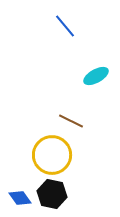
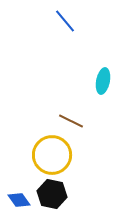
blue line: moved 5 px up
cyan ellipse: moved 7 px right, 5 px down; rotated 50 degrees counterclockwise
blue diamond: moved 1 px left, 2 px down
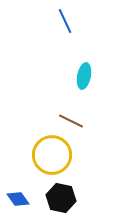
blue line: rotated 15 degrees clockwise
cyan ellipse: moved 19 px left, 5 px up
black hexagon: moved 9 px right, 4 px down
blue diamond: moved 1 px left, 1 px up
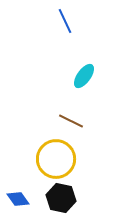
cyan ellipse: rotated 25 degrees clockwise
yellow circle: moved 4 px right, 4 px down
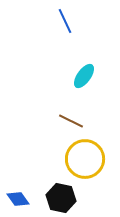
yellow circle: moved 29 px right
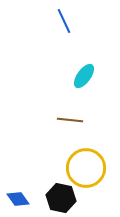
blue line: moved 1 px left
brown line: moved 1 px left, 1 px up; rotated 20 degrees counterclockwise
yellow circle: moved 1 px right, 9 px down
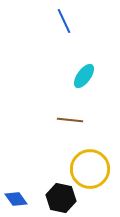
yellow circle: moved 4 px right, 1 px down
blue diamond: moved 2 px left
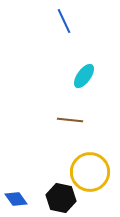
yellow circle: moved 3 px down
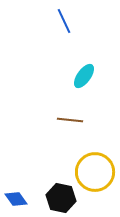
yellow circle: moved 5 px right
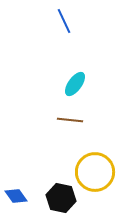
cyan ellipse: moved 9 px left, 8 px down
blue diamond: moved 3 px up
